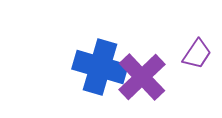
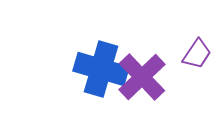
blue cross: moved 1 px right, 2 px down
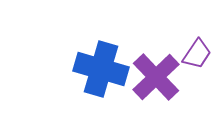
purple cross: moved 14 px right
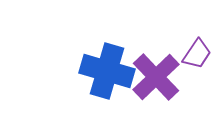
blue cross: moved 6 px right, 2 px down
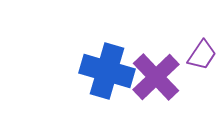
purple trapezoid: moved 5 px right, 1 px down
